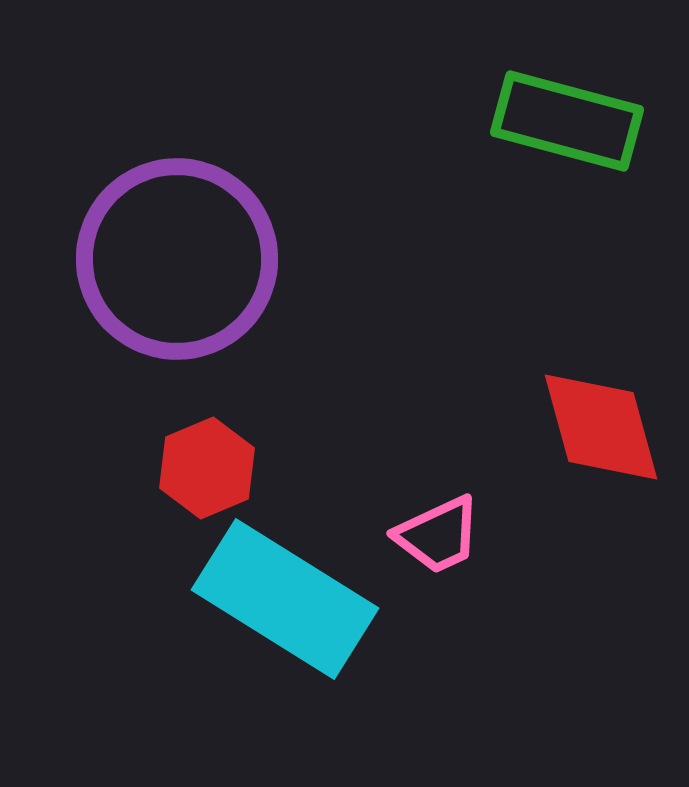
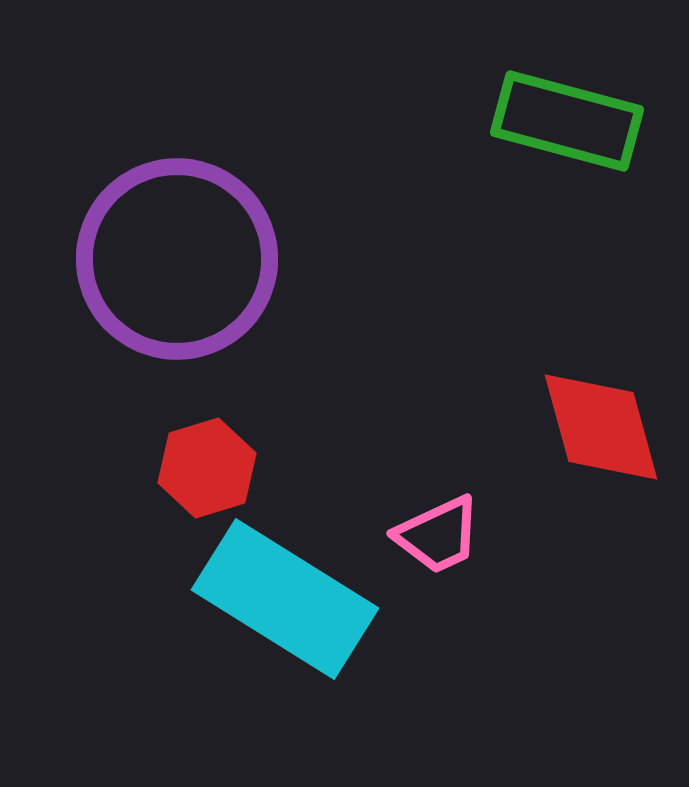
red hexagon: rotated 6 degrees clockwise
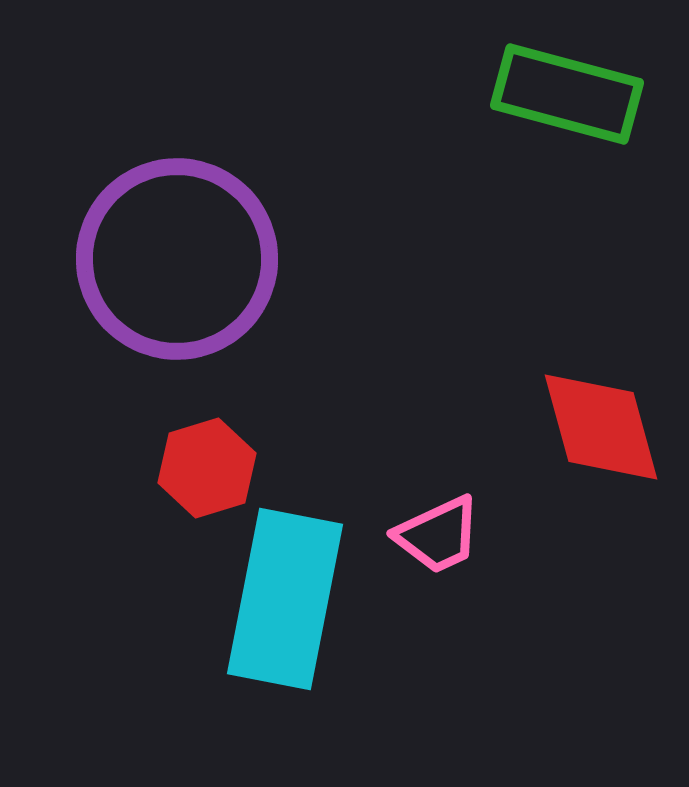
green rectangle: moved 27 px up
cyan rectangle: rotated 69 degrees clockwise
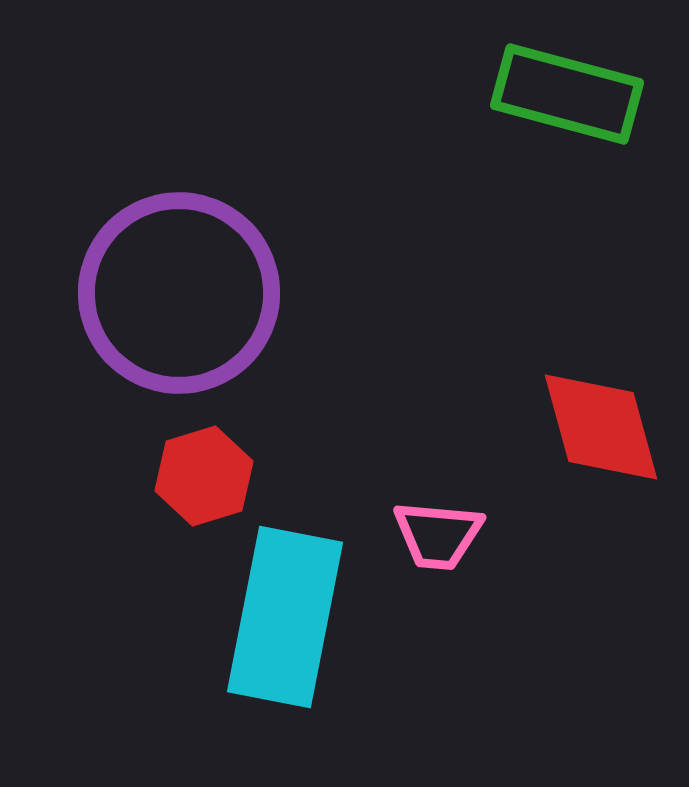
purple circle: moved 2 px right, 34 px down
red hexagon: moved 3 px left, 8 px down
pink trapezoid: rotated 30 degrees clockwise
cyan rectangle: moved 18 px down
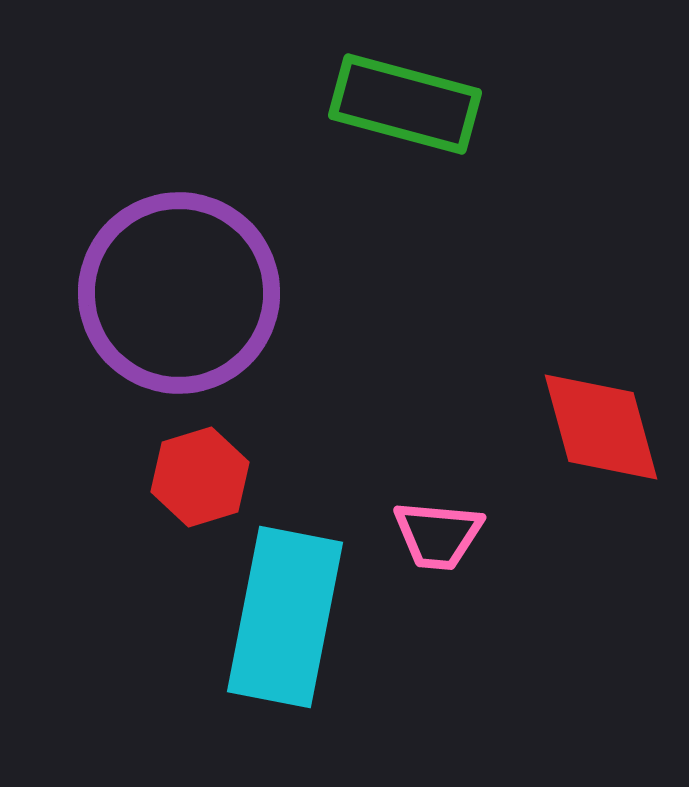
green rectangle: moved 162 px left, 10 px down
red hexagon: moved 4 px left, 1 px down
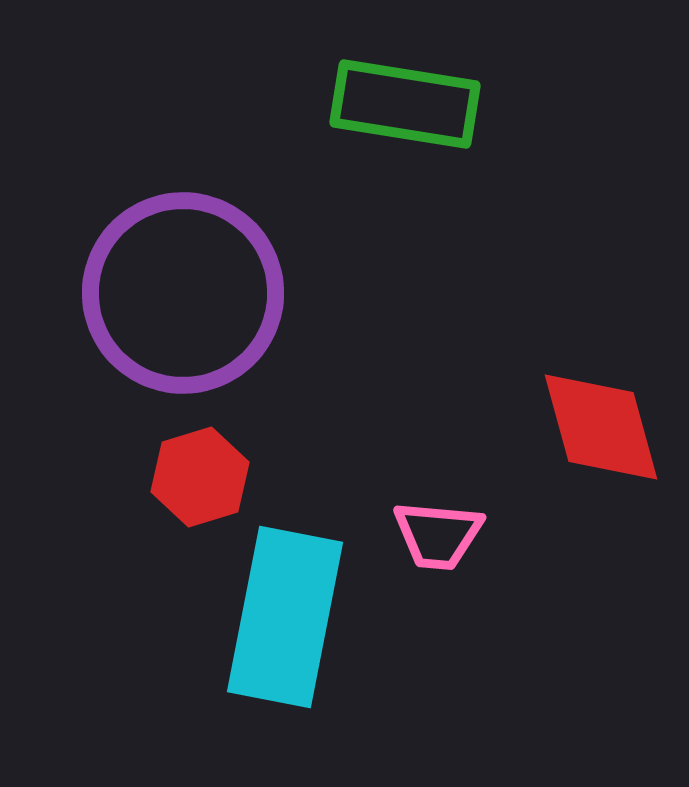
green rectangle: rotated 6 degrees counterclockwise
purple circle: moved 4 px right
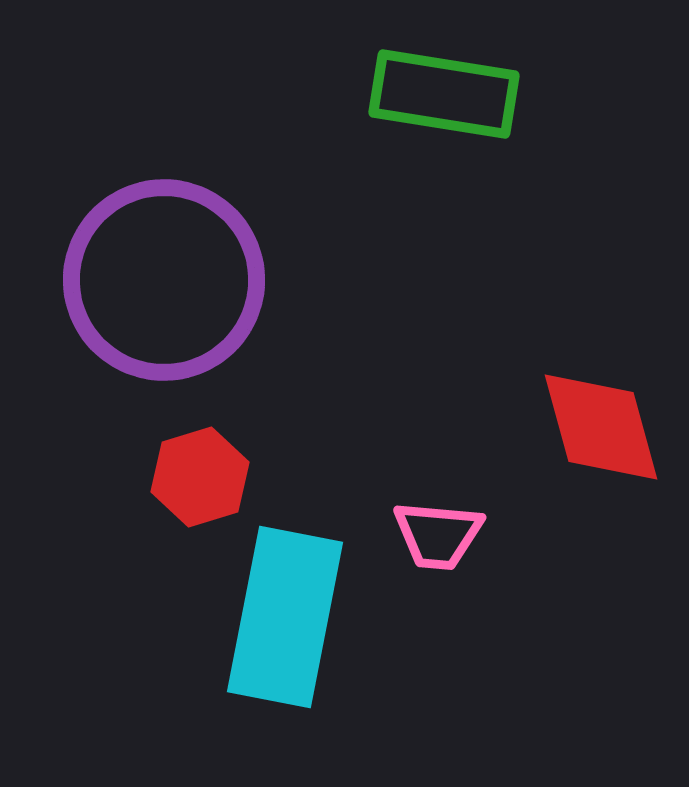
green rectangle: moved 39 px right, 10 px up
purple circle: moved 19 px left, 13 px up
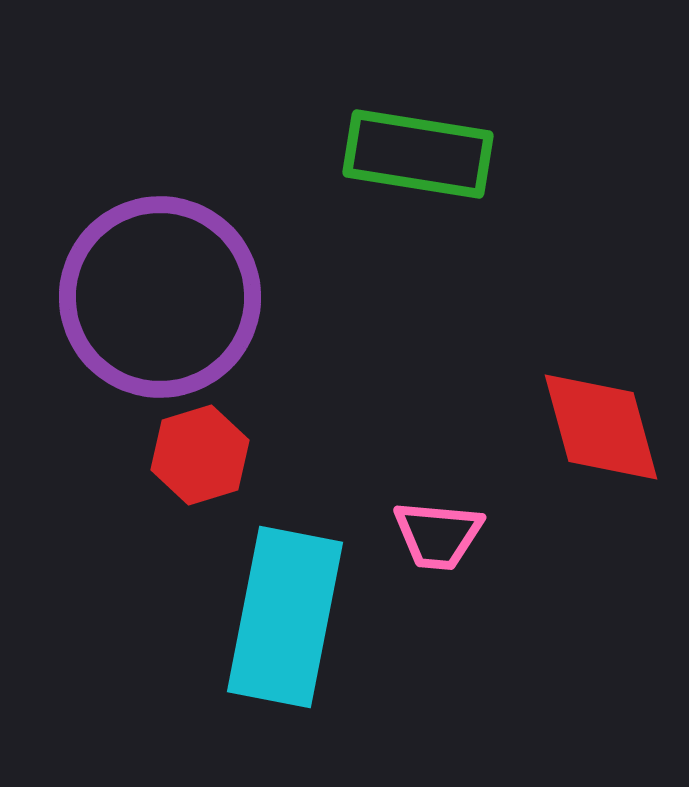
green rectangle: moved 26 px left, 60 px down
purple circle: moved 4 px left, 17 px down
red hexagon: moved 22 px up
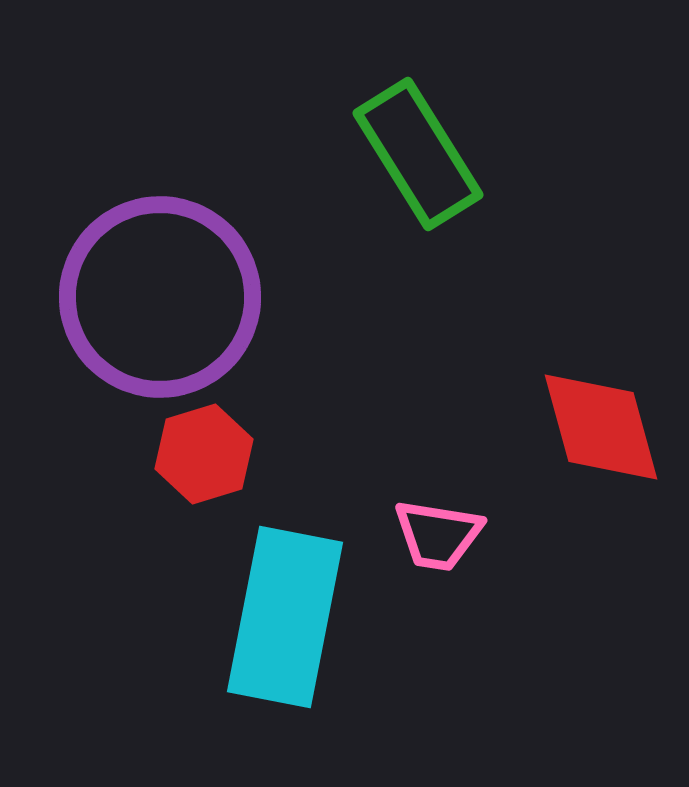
green rectangle: rotated 49 degrees clockwise
red hexagon: moved 4 px right, 1 px up
pink trapezoid: rotated 4 degrees clockwise
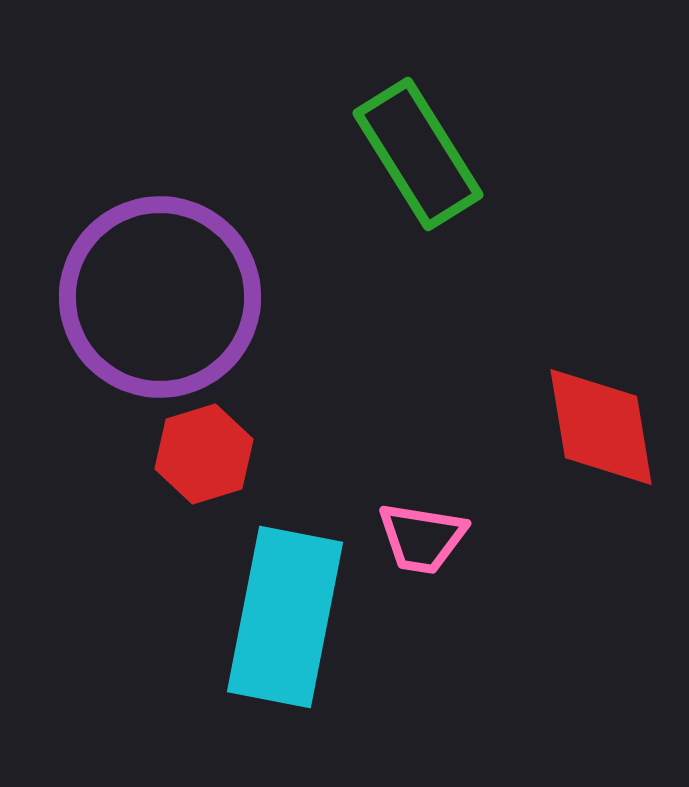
red diamond: rotated 6 degrees clockwise
pink trapezoid: moved 16 px left, 3 px down
